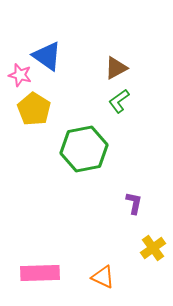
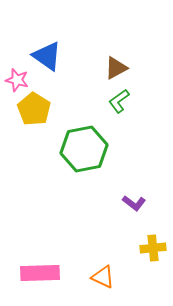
pink star: moved 3 px left, 5 px down
purple L-shape: rotated 115 degrees clockwise
yellow cross: rotated 30 degrees clockwise
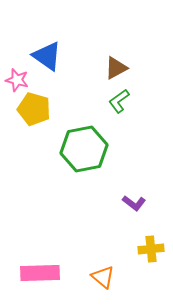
yellow pentagon: rotated 16 degrees counterclockwise
yellow cross: moved 2 px left, 1 px down
orange triangle: rotated 15 degrees clockwise
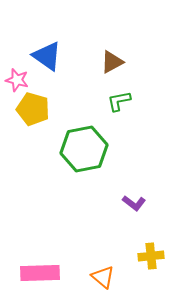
brown triangle: moved 4 px left, 6 px up
green L-shape: rotated 25 degrees clockwise
yellow pentagon: moved 1 px left
yellow cross: moved 7 px down
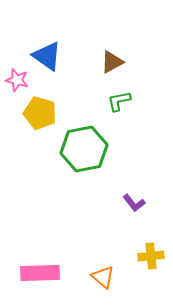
yellow pentagon: moved 7 px right, 4 px down
purple L-shape: rotated 15 degrees clockwise
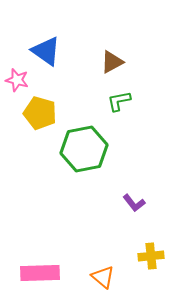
blue triangle: moved 1 px left, 5 px up
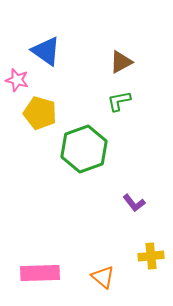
brown triangle: moved 9 px right
green hexagon: rotated 9 degrees counterclockwise
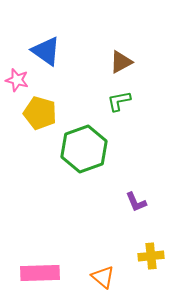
purple L-shape: moved 2 px right, 1 px up; rotated 15 degrees clockwise
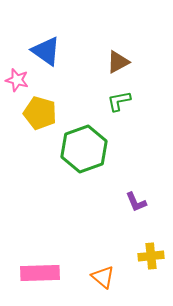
brown triangle: moved 3 px left
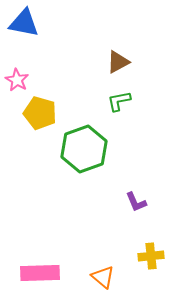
blue triangle: moved 22 px left, 28 px up; rotated 24 degrees counterclockwise
pink star: rotated 15 degrees clockwise
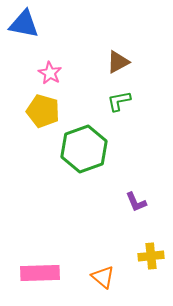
blue triangle: moved 1 px down
pink star: moved 33 px right, 7 px up
yellow pentagon: moved 3 px right, 2 px up
